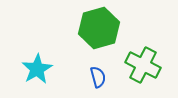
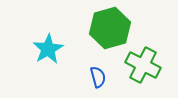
green hexagon: moved 11 px right
cyan star: moved 11 px right, 20 px up
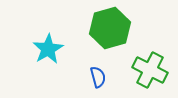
green cross: moved 7 px right, 5 px down
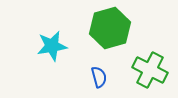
cyan star: moved 4 px right, 3 px up; rotated 20 degrees clockwise
blue semicircle: moved 1 px right
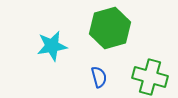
green cross: moved 7 px down; rotated 12 degrees counterclockwise
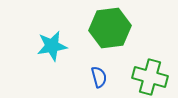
green hexagon: rotated 9 degrees clockwise
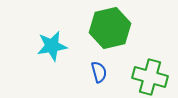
green hexagon: rotated 6 degrees counterclockwise
blue semicircle: moved 5 px up
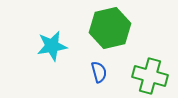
green cross: moved 1 px up
